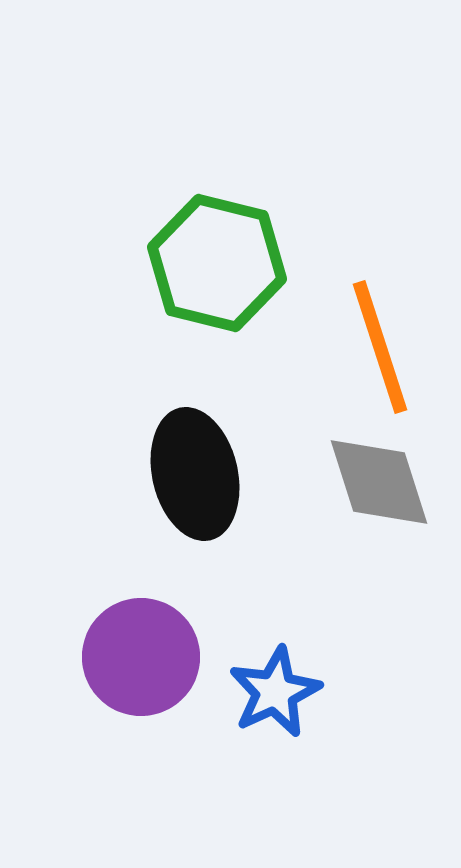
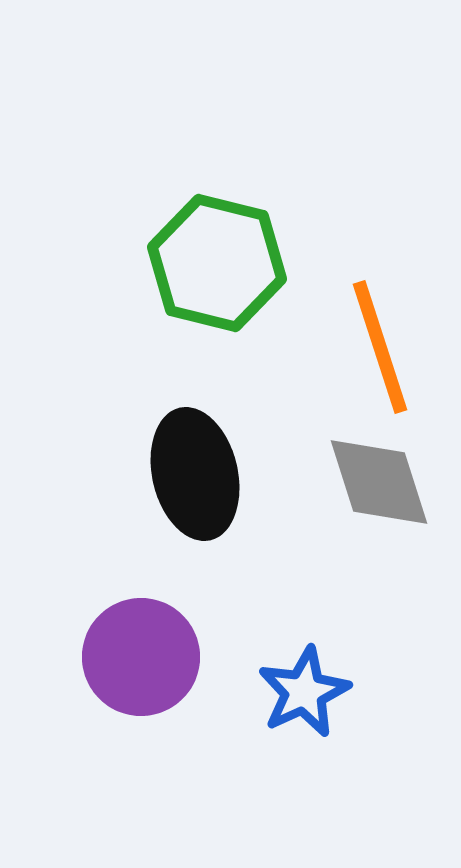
blue star: moved 29 px right
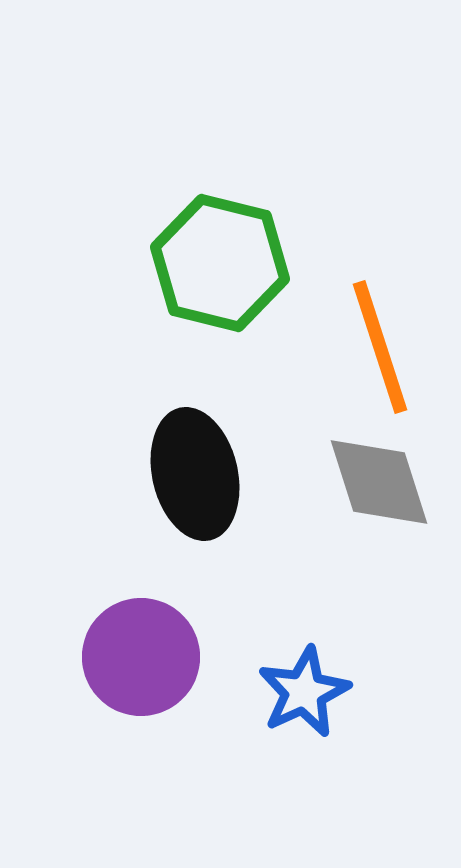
green hexagon: moved 3 px right
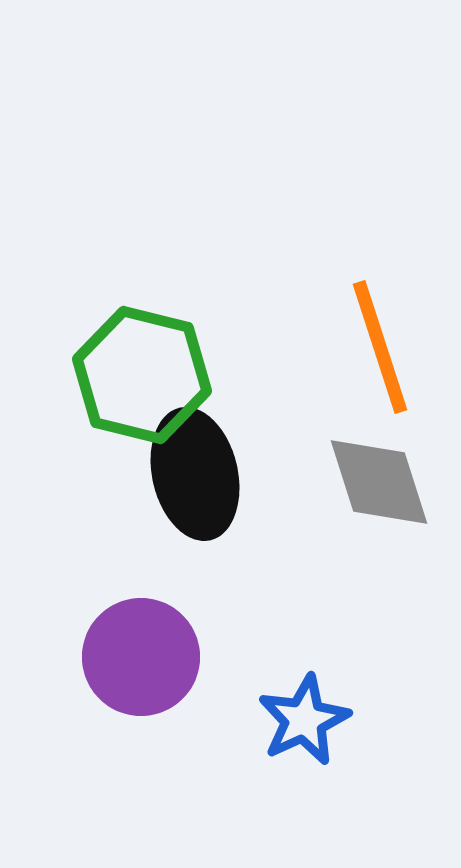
green hexagon: moved 78 px left, 112 px down
blue star: moved 28 px down
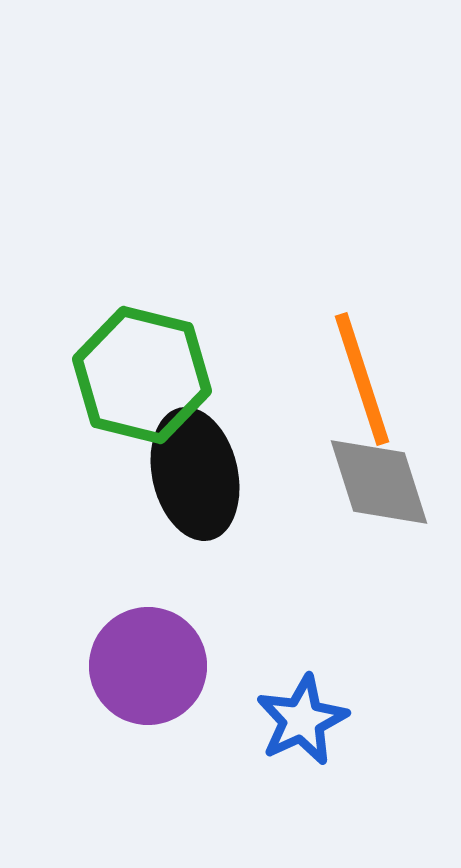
orange line: moved 18 px left, 32 px down
purple circle: moved 7 px right, 9 px down
blue star: moved 2 px left
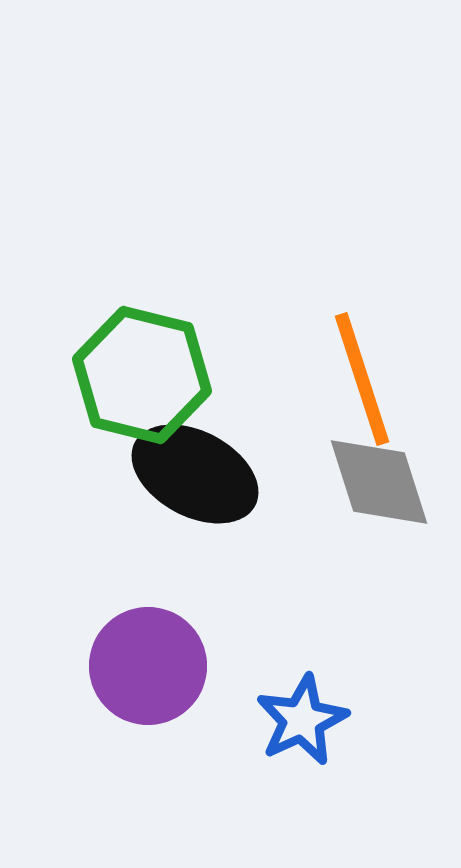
black ellipse: rotated 49 degrees counterclockwise
